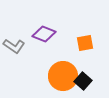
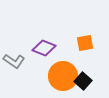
purple diamond: moved 14 px down
gray L-shape: moved 15 px down
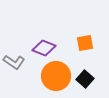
gray L-shape: moved 1 px down
orange circle: moved 7 px left
black square: moved 2 px right, 2 px up
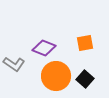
gray L-shape: moved 2 px down
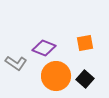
gray L-shape: moved 2 px right, 1 px up
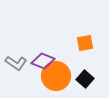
purple diamond: moved 1 px left, 13 px down
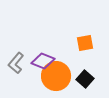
gray L-shape: rotated 95 degrees clockwise
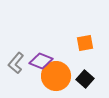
purple diamond: moved 2 px left
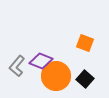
orange square: rotated 30 degrees clockwise
gray L-shape: moved 1 px right, 3 px down
